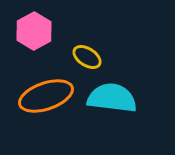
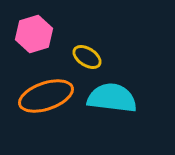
pink hexagon: moved 3 px down; rotated 12 degrees clockwise
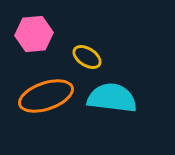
pink hexagon: rotated 12 degrees clockwise
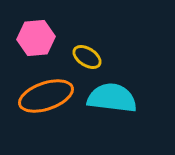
pink hexagon: moved 2 px right, 4 px down
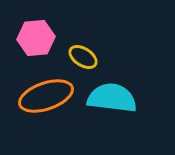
yellow ellipse: moved 4 px left
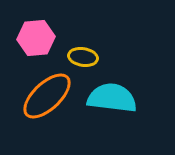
yellow ellipse: rotated 24 degrees counterclockwise
orange ellipse: moved 1 px right; rotated 24 degrees counterclockwise
